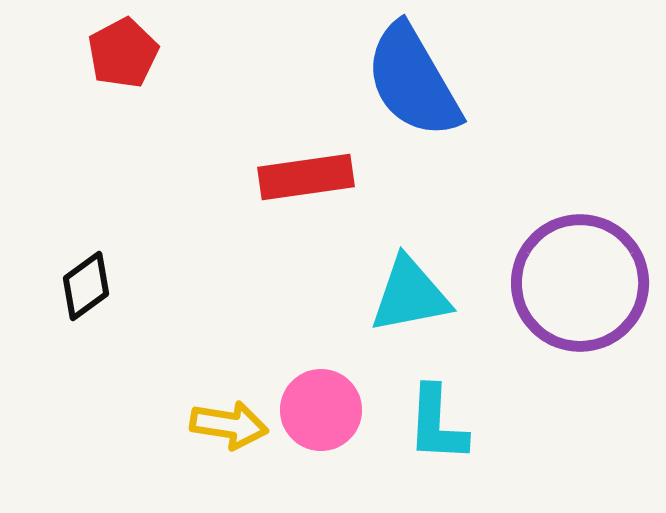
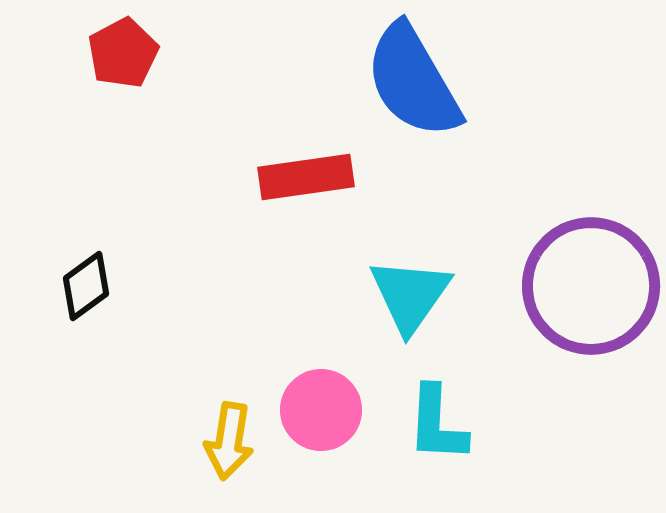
purple circle: moved 11 px right, 3 px down
cyan triangle: rotated 44 degrees counterclockwise
yellow arrow: moved 16 px down; rotated 90 degrees clockwise
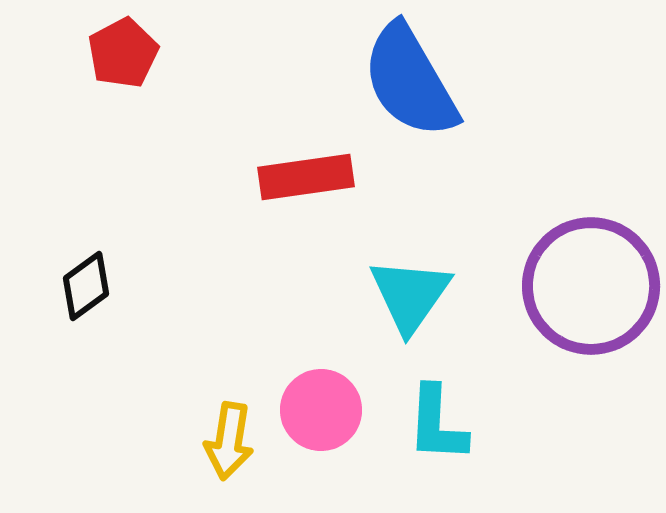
blue semicircle: moved 3 px left
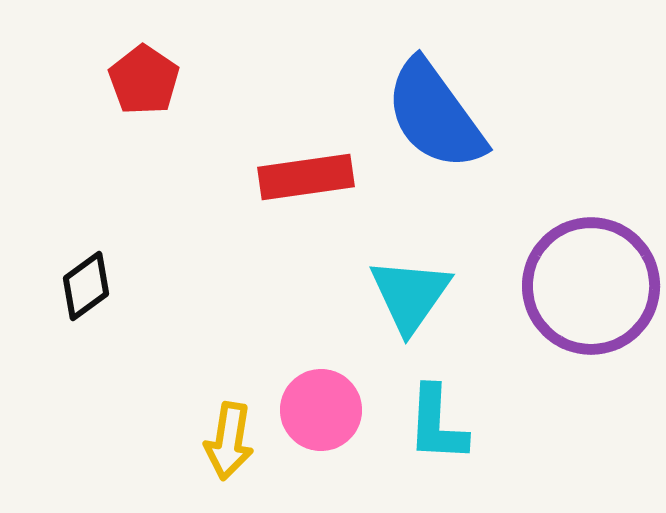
red pentagon: moved 21 px right, 27 px down; rotated 10 degrees counterclockwise
blue semicircle: moved 25 px right, 34 px down; rotated 6 degrees counterclockwise
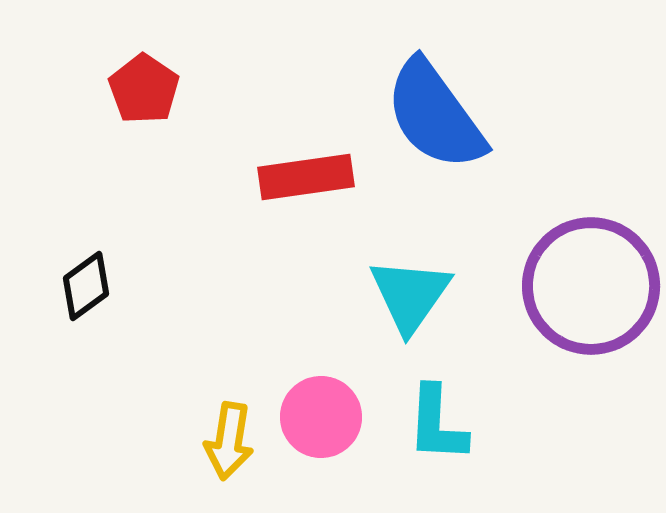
red pentagon: moved 9 px down
pink circle: moved 7 px down
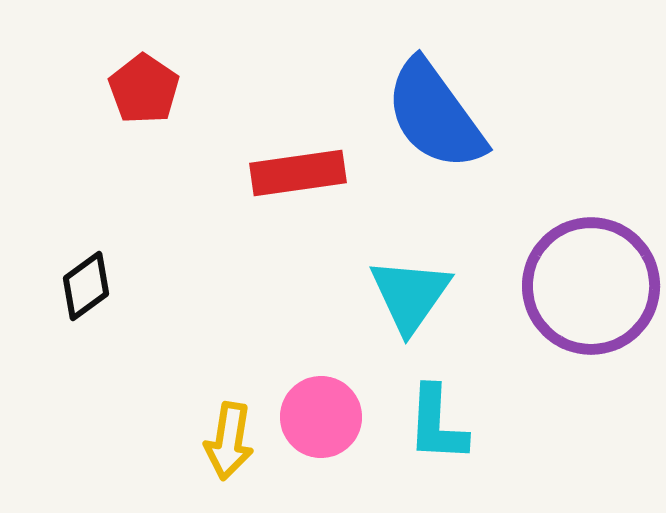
red rectangle: moved 8 px left, 4 px up
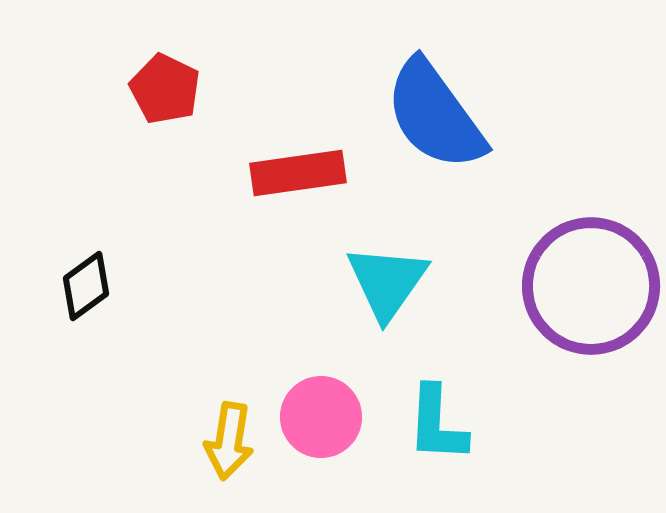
red pentagon: moved 21 px right; rotated 8 degrees counterclockwise
cyan triangle: moved 23 px left, 13 px up
